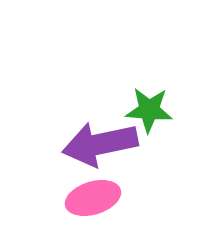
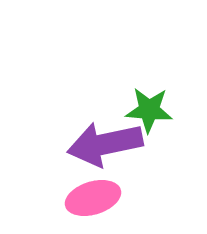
purple arrow: moved 5 px right
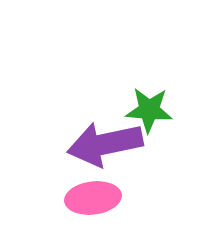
pink ellipse: rotated 10 degrees clockwise
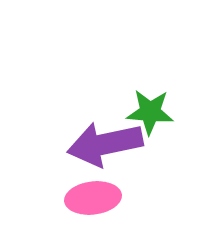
green star: moved 1 px right, 2 px down
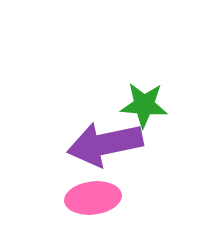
green star: moved 6 px left, 7 px up
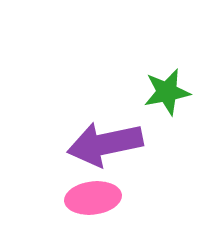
green star: moved 23 px right, 13 px up; rotated 15 degrees counterclockwise
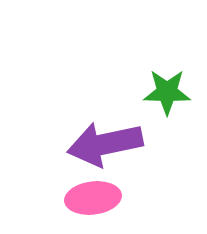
green star: rotated 12 degrees clockwise
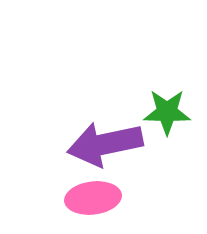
green star: moved 20 px down
